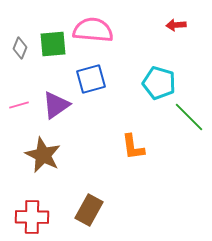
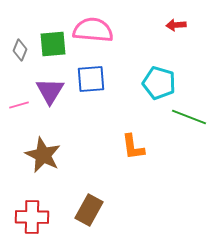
gray diamond: moved 2 px down
blue square: rotated 12 degrees clockwise
purple triangle: moved 6 px left, 14 px up; rotated 24 degrees counterclockwise
green line: rotated 24 degrees counterclockwise
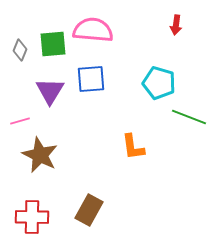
red arrow: rotated 78 degrees counterclockwise
pink line: moved 1 px right, 16 px down
brown star: moved 3 px left
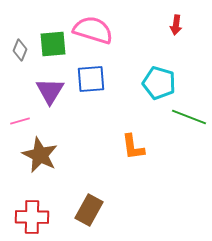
pink semicircle: rotated 12 degrees clockwise
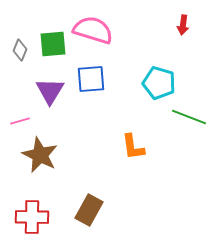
red arrow: moved 7 px right
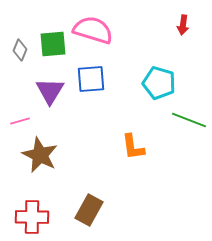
green line: moved 3 px down
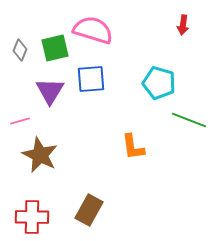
green square: moved 2 px right, 4 px down; rotated 8 degrees counterclockwise
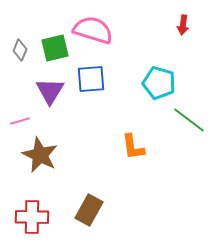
green line: rotated 16 degrees clockwise
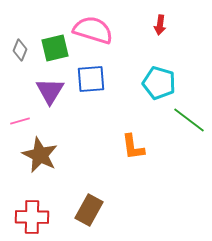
red arrow: moved 23 px left
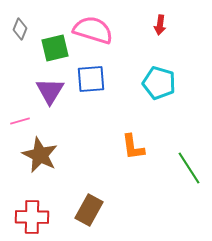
gray diamond: moved 21 px up
green line: moved 48 px down; rotated 20 degrees clockwise
